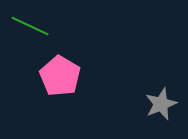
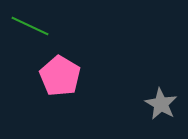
gray star: rotated 20 degrees counterclockwise
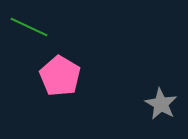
green line: moved 1 px left, 1 px down
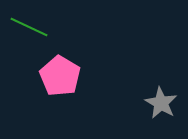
gray star: moved 1 px up
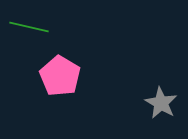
green line: rotated 12 degrees counterclockwise
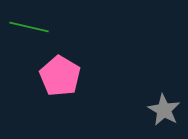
gray star: moved 3 px right, 7 px down
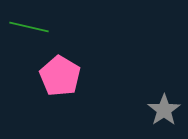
gray star: rotated 8 degrees clockwise
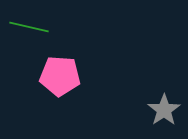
pink pentagon: rotated 27 degrees counterclockwise
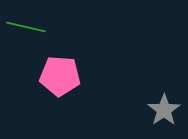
green line: moved 3 px left
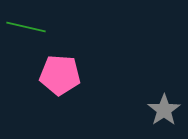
pink pentagon: moved 1 px up
